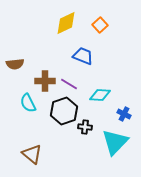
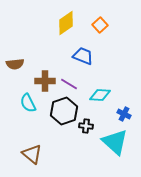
yellow diamond: rotated 10 degrees counterclockwise
black cross: moved 1 px right, 1 px up
cyan triangle: rotated 32 degrees counterclockwise
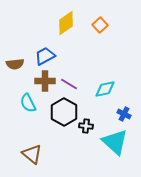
blue trapezoid: moved 38 px left; rotated 50 degrees counterclockwise
cyan diamond: moved 5 px right, 6 px up; rotated 15 degrees counterclockwise
black hexagon: moved 1 px down; rotated 12 degrees counterclockwise
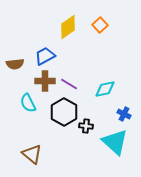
yellow diamond: moved 2 px right, 4 px down
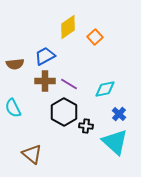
orange square: moved 5 px left, 12 px down
cyan semicircle: moved 15 px left, 5 px down
blue cross: moved 5 px left; rotated 16 degrees clockwise
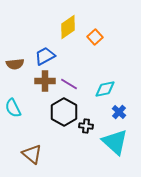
blue cross: moved 2 px up
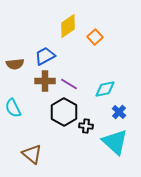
yellow diamond: moved 1 px up
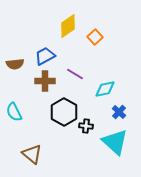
purple line: moved 6 px right, 10 px up
cyan semicircle: moved 1 px right, 4 px down
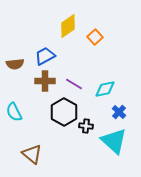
purple line: moved 1 px left, 10 px down
cyan triangle: moved 1 px left, 1 px up
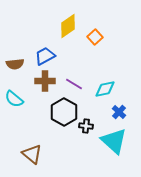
cyan semicircle: moved 13 px up; rotated 24 degrees counterclockwise
